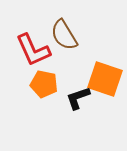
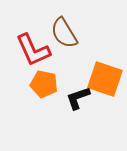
brown semicircle: moved 2 px up
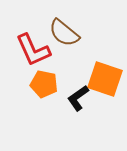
brown semicircle: rotated 20 degrees counterclockwise
black L-shape: rotated 16 degrees counterclockwise
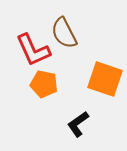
brown semicircle: rotated 24 degrees clockwise
black L-shape: moved 26 px down
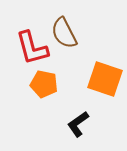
red L-shape: moved 1 px left, 2 px up; rotated 9 degrees clockwise
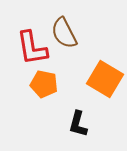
red L-shape: rotated 6 degrees clockwise
orange square: rotated 12 degrees clockwise
black L-shape: rotated 40 degrees counterclockwise
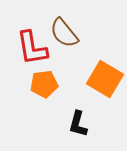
brown semicircle: rotated 12 degrees counterclockwise
orange pentagon: rotated 20 degrees counterclockwise
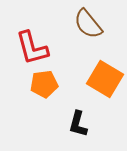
brown semicircle: moved 24 px right, 9 px up
red L-shape: rotated 6 degrees counterclockwise
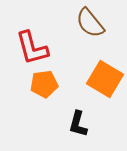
brown semicircle: moved 2 px right, 1 px up
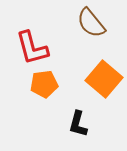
brown semicircle: moved 1 px right
orange square: moved 1 px left; rotated 9 degrees clockwise
